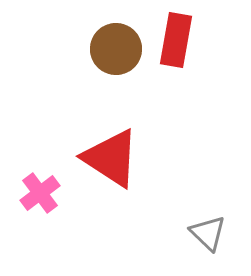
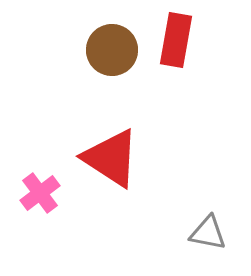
brown circle: moved 4 px left, 1 px down
gray triangle: rotated 33 degrees counterclockwise
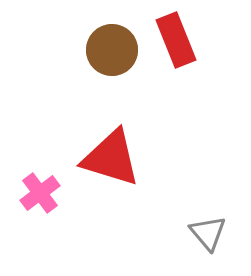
red rectangle: rotated 32 degrees counterclockwise
red triangle: rotated 16 degrees counterclockwise
gray triangle: rotated 39 degrees clockwise
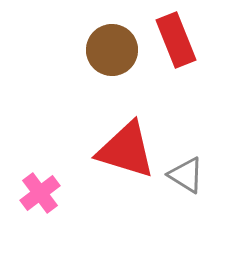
red triangle: moved 15 px right, 8 px up
gray triangle: moved 22 px left, 58 px up; rotated 18 degrees counterclockwise
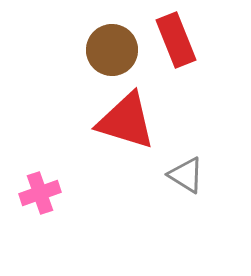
red triangle: moved 29 px up
pink cross: rotated 18 degrees clockwise
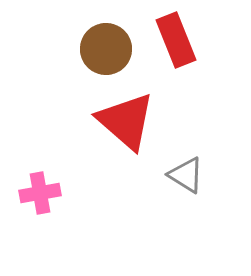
brown circle: moved 6 px left, 1 px up
red triangle: rotated 24 degrees clockwise
pink cross: rotated 9 degrees clockwise
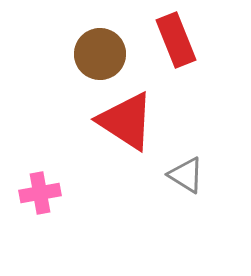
brown circle: moved 6 px left, 5 px down
red triangle: rotated 8 degrees counterclockwise
